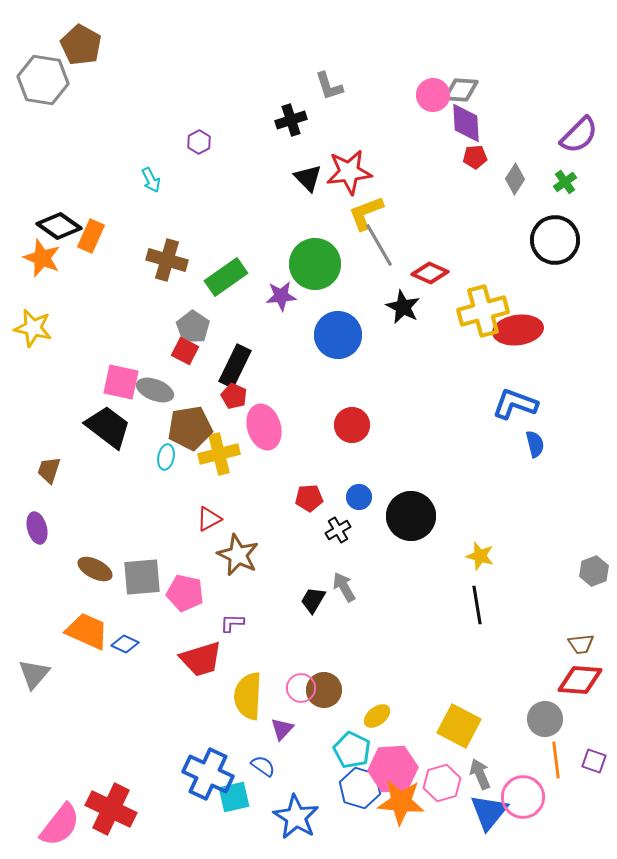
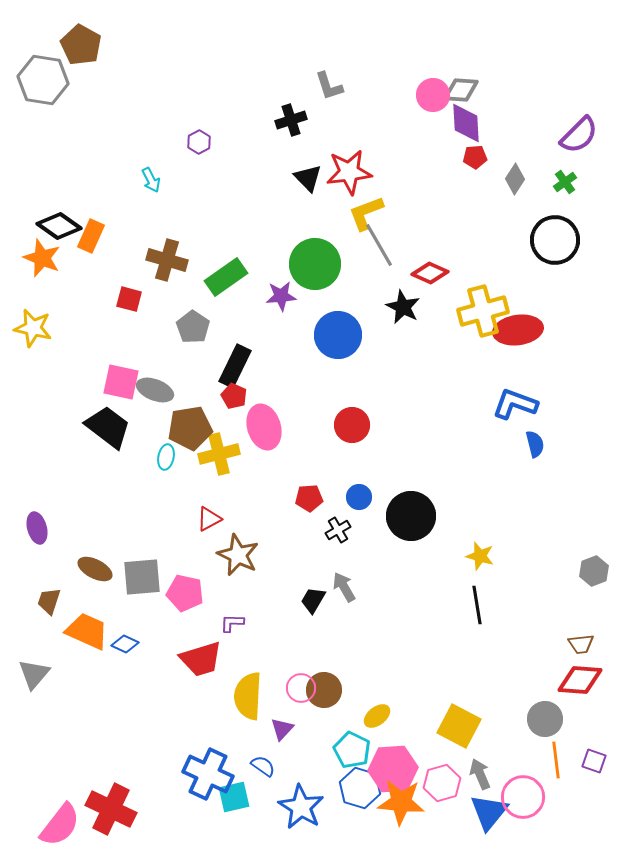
red square at (185, 351): moved 56 px left, 52 px up; rotated 12 degrees counterclockwise
brown trapezoid at (49, 470): moved 131 px down
blue star at (296, 817): moved 5 px right, 10 px up
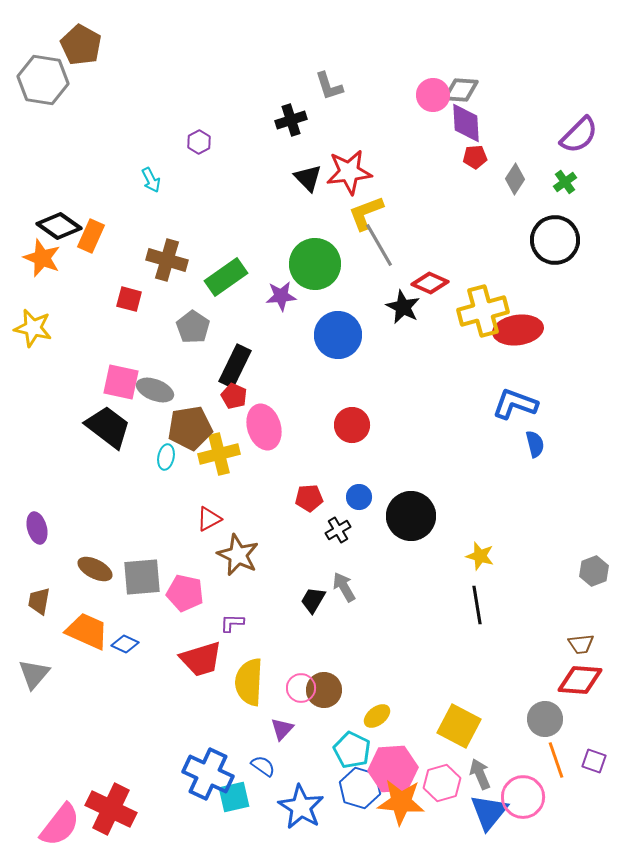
red diamond at (430, 273): moved 10 px down
brown trapezoid at (49, 601): moved 10 px left; rotated 8 degrees counterclockwise
yellow semicircle at (248, 696): moved 1 px right, 14 px up
orange line at (556, 760): rotated 12 degrees counterclockwise
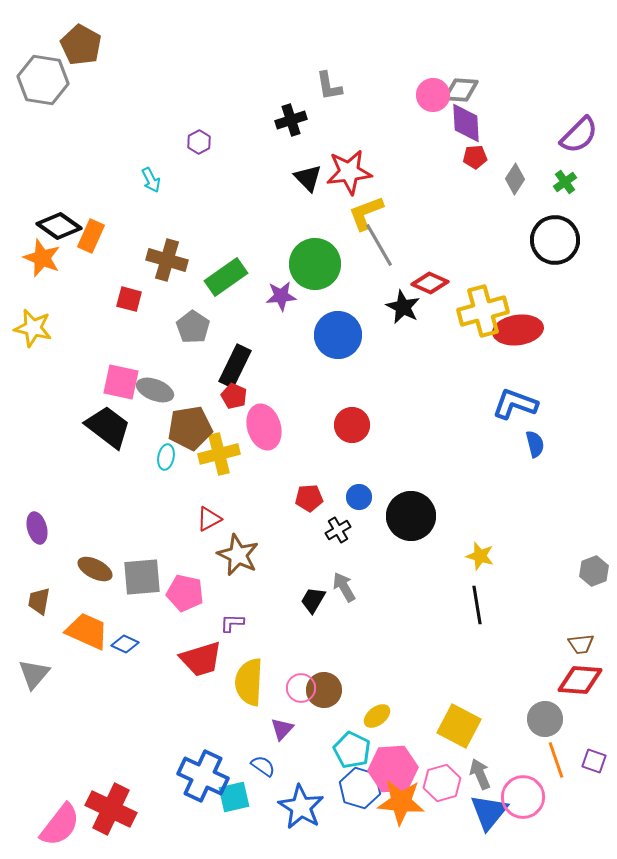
gray L-shape at (329, 86): rotated 8 degrees clockwise
blue cross at (208, 774): moved 5 px left, 2 px down
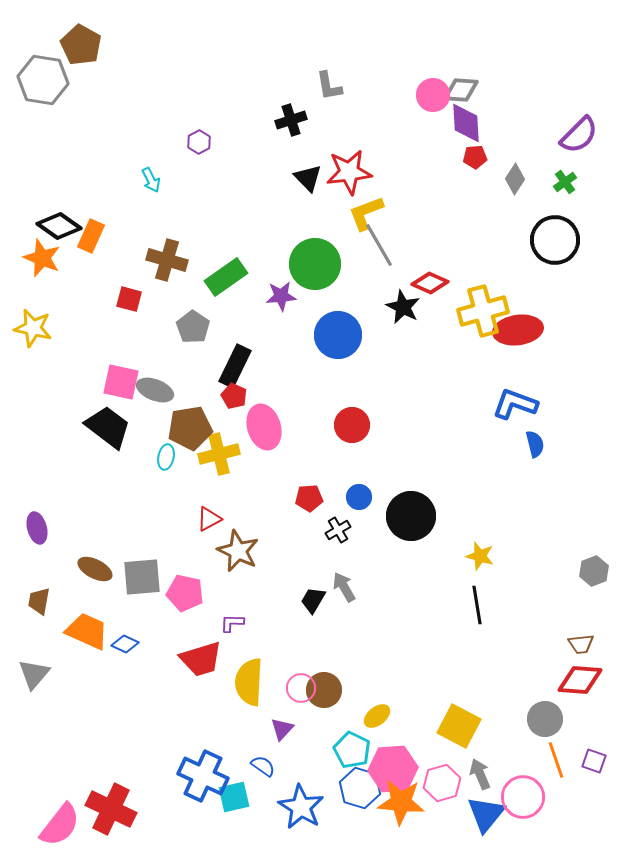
brown star at (238, 555): moved 4 px up
blue triangle at (489, 812): moved 3 px left, 2 px down
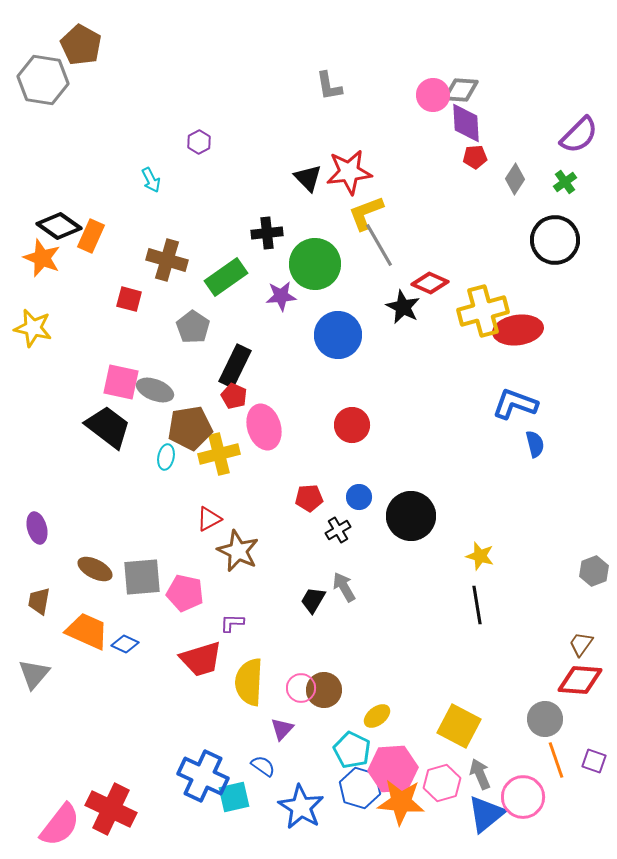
black cross at (291, 120): moved 24 px left, 113 px down; rotated 12 degrees clockwise
brown trapezoid at (581, 644): rotated 132 degrees clockwise
blue triangle at (486, 814): rotated 12 degrees clockwise
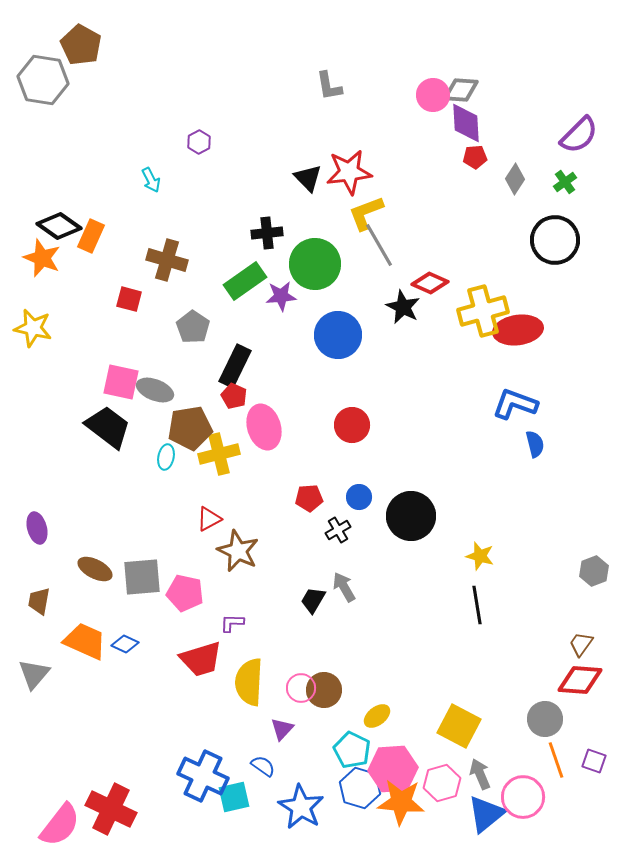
green rectangle at (226, 277): moved 19 px right, 4 px down
orange trapezoid at (87, 631): moved 2 px left, 10 px down
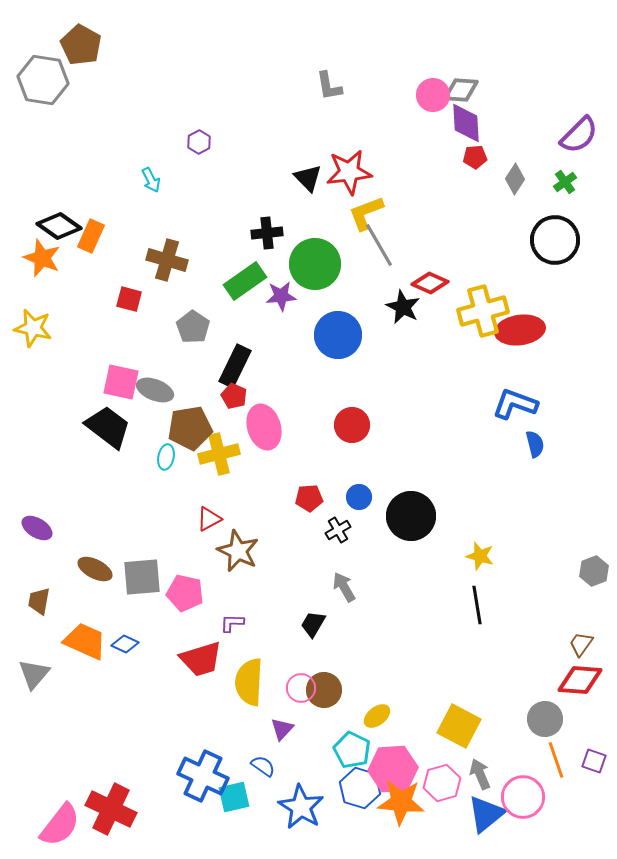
red ellipse at (518, 330): moved 2 px right
purple ellipse at (37, 528): rotated 44 degrees counterclockwise
black trapezoid at (313, 600): moved 24 px down
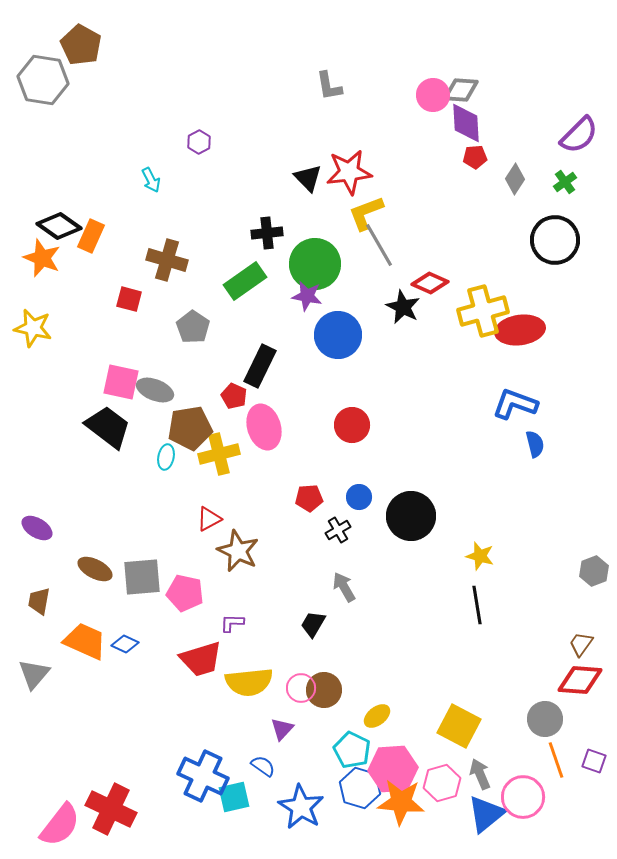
purple star at (281, 296): moved 26 px right; rotated 16 degrees clockwise
black rectangle at (235, 366): moved 25 px right
yellow semicircle at (249, 682): rotated 99 degrees counterclockwise
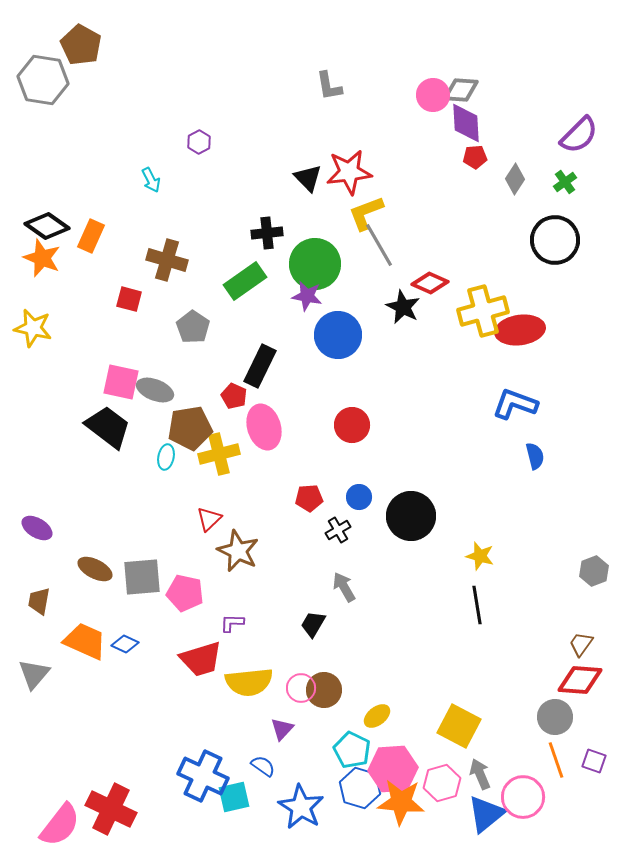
black diamond at (59, 226): moved 12 px left
blue semicircle at (535, 444): moved 12 px down
red triangle at (209, 519): rotated 16 degrees counterclockwise
gray circle at (545, 719): moved 10 px right, 2 px up
